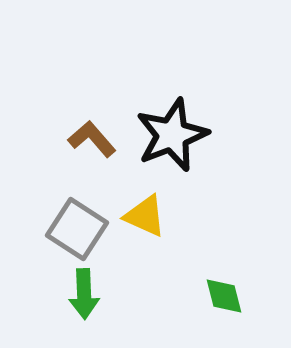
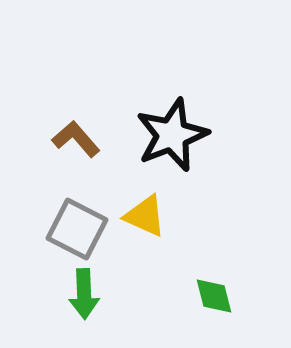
brown L-shape: moved 16 px left
gray square: rotated 6 degrees counterclockwise
green diamond: moved 10 px left
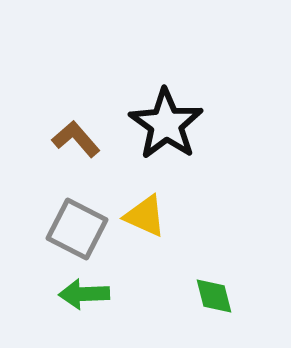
black star: moved 6 px left, 11 px up; rotated 16 degrees counterclockwise
green arrow: rotated 90 degrees clockwise
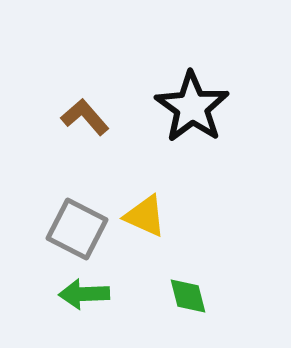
black star: moved 26 px right, 17 px up
brown L-shape: moved 9 px right, 22 px up
green diamond: moved 26 px left
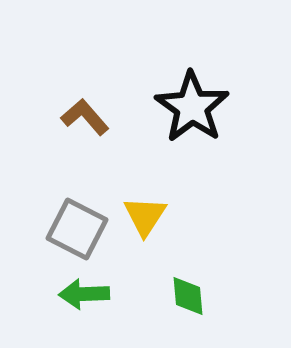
yellow triangle: rotated 39 degrees clockwise
green diamond: rotated 9 degrees clockwise
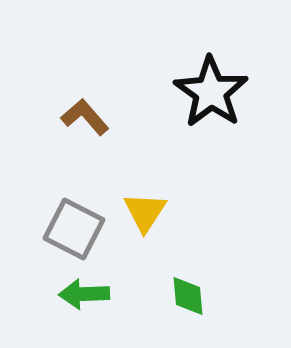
black star: moved 19 px right, 15 px up
yellow triangle: moved 4 px up
gray square: moved 3 px left
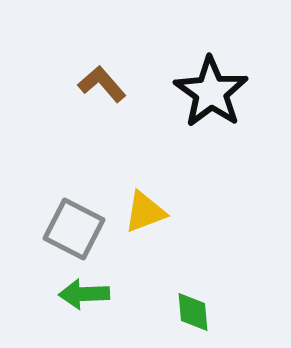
brown L-shape: moved 17 px right, 33 px up
yellow triangle: rotated 36 degrees clockwise
green diamond: moved 5 px right, 16 px down
